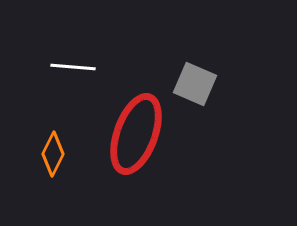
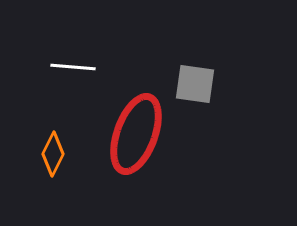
gray square: rotated 15 degrees counterclockwise
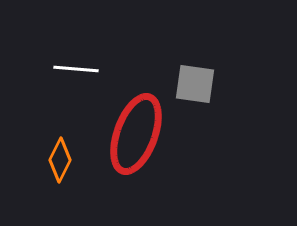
white line: moved 3 px right, 2 px down
orange diamond: moved 7 px right, 6 px down
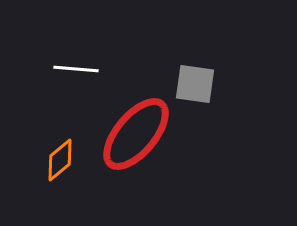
red ellipse: rotated 20 degrees clockwise
orange diamond: rotated 24 degrees clockwise
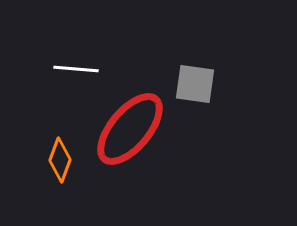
red ellipse: moved 6 px left, 5 px up
orange diamond: rotated 30 degrees counterclockwise
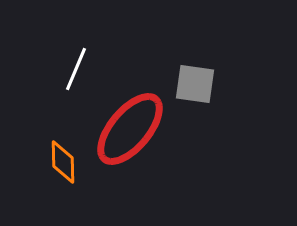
white line: rotated 72 degrees counterclockwise
orange diamond: moved 3 px right, 2 px down; rotated 21 degrees counterclockwise
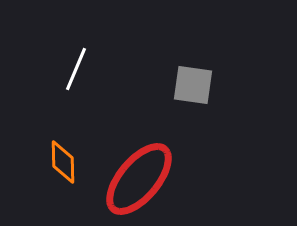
gray square: moved 2 px left, 1 px down
red ellipse: moved 9 px right, 50 px down
